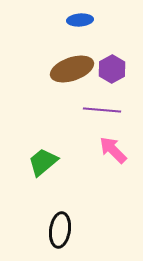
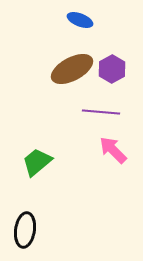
blue ellipse: rotated 25 degrees clockwise
brown ellipse: rotated 9 degrees counterclockwise
purple line: moved 1 px left, 2 px down
green trapezoid: moved 6 px left
black ellipse: moved 35 px left
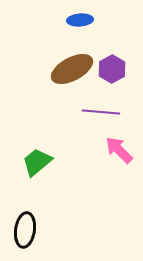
blue ellipse: rotated 25 degrees counterclockwise
pink arrow: moved 6 px right
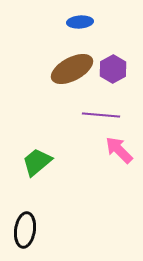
blue ellipse: moved 2 px down
purple hexagon: moved 1 px right
purple line: moved 3 px down
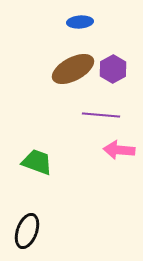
brown ellipse: moved 1 px right
pink arrow: rotated 40 degrees counterclockwise
green trapezoid: rotated 60 degrees clockwise
black ellipse: moved 2 px right, 1 px down; rotated 12 degrees clockwise
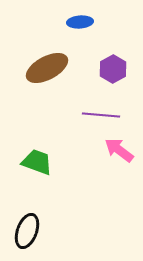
brown ellipse: moved 26 px left, 1 px up
pink arrow: rotated 32 degrees clockwise
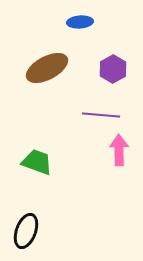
pink arrow: rotated 52 degrees clockwise
black ellipse: moved 1 px left
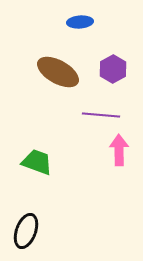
brown ellipse: moved 11 px right, 4 px down; rotated 57 degrees clockwise
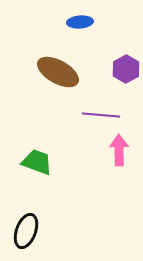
purple hexagon: moved 13 px right
